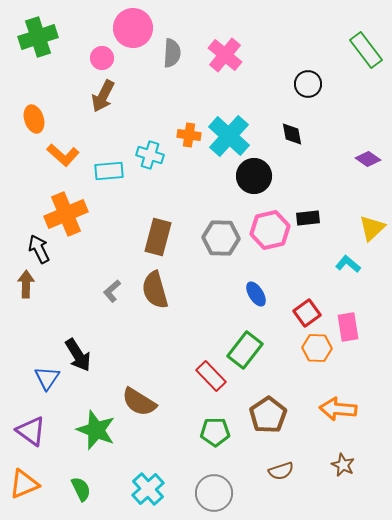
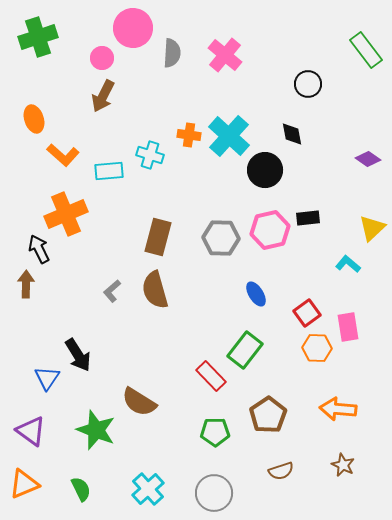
black circle at (254, 176): moved 11 px right, 6 px up
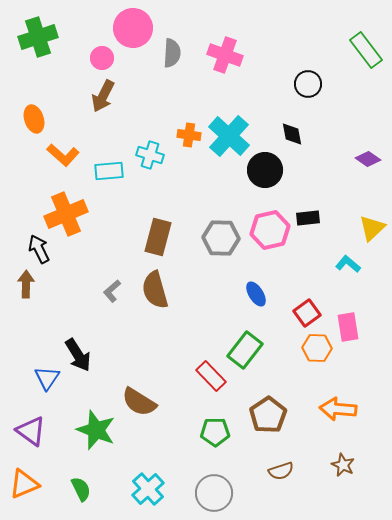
pink cross at (225, 55): rotated 20 degrees counterclockwise
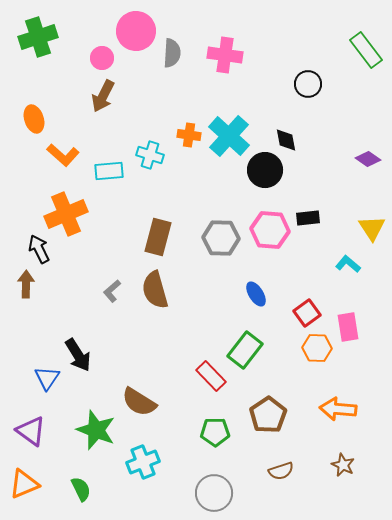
pink circle at (133, 28): moved 3 px right, 3 px down
pink cross at (225, 55): rotated 12 degrees counterclockwise
black diamond at (292, 134): moved 6 px left, 6 px down
yellow triangle at (372, 228): rotated 20 degrees counterclockwise
pink hexagon at (270, 230): rotated 18 degrees clockwise
cyan cross at (148, 489): moved 5 px left, 27 px up; rotated 20 degrees clockwise
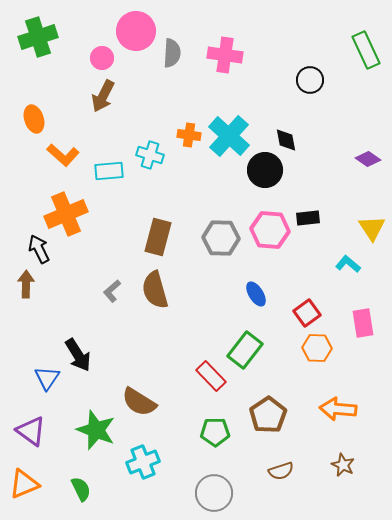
green rectangle at (366, 50): rotated 12 degrees clockwise
black circle at (308, 84): moved 2 px right, 4 px up
pink rectangle at (348, 327): moved 15 px right, 4 px up
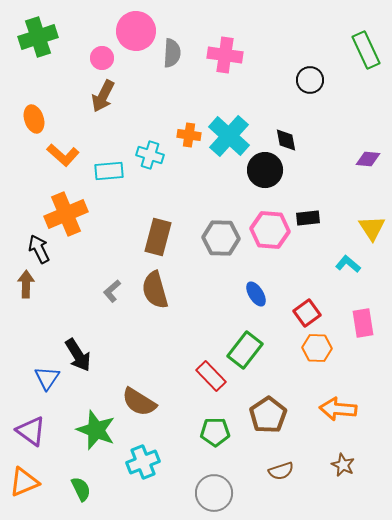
purple diamond at (368, 159): rotated 30 degrees counterclockwise
orange triangle at (24, 484): moved 2 px up
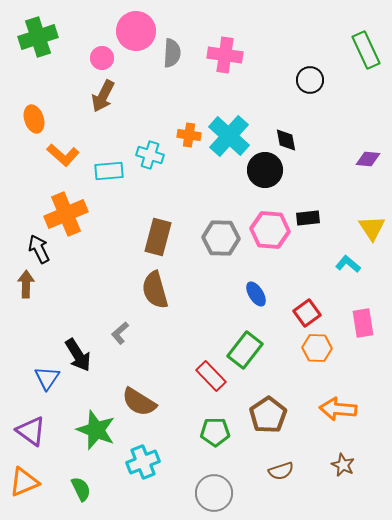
gray L-shape at (112, 291): moved 8 px right, 42 px down
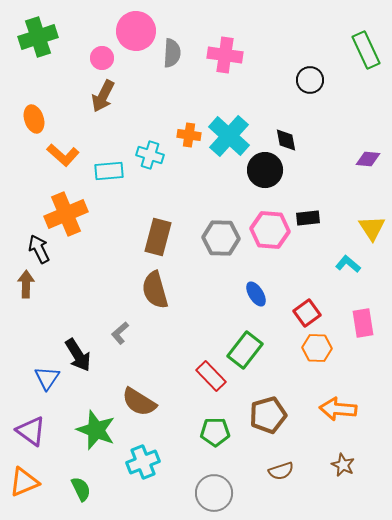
brown pentagon at (268, 415): rotated 18 degrees clockwise
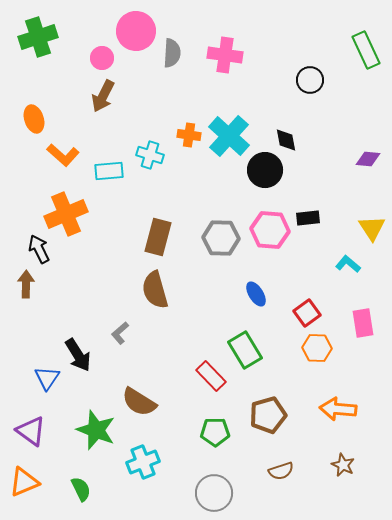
green rectangle at (245, 350): rotated 69 degrees counterclockwise
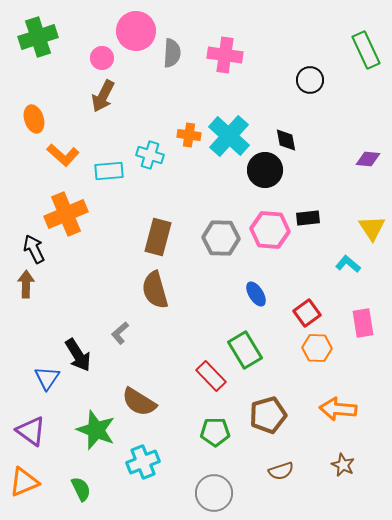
black arrow at (39, 249): moved 5 px left
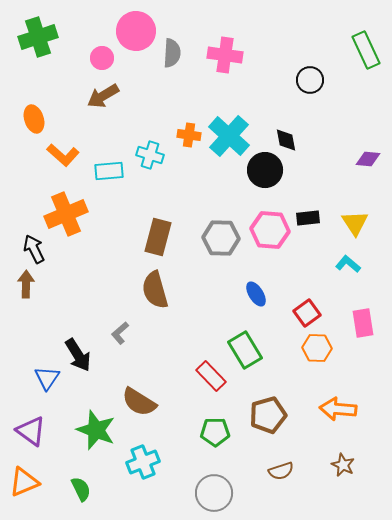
brown arrow at (103, 96): rotated 32 degrees clockwise
yellow triangle at (372, 228): moved 17 px left, 5 px up
